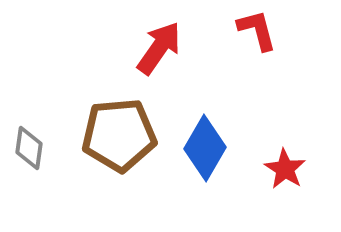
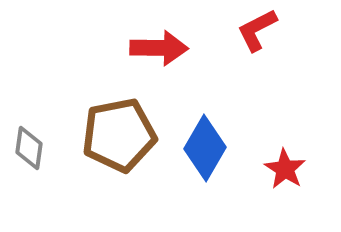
red L-shape: rotated 102 degrees counterclockwise
red arrow: rotated 56 degrees clockwise
brown pentagon: rotated 6 degrees counterclockwise
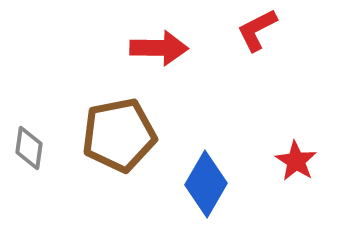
blue diamond: moved 1 px right, 36 px down
red star: moved 11 px right, 8 px up
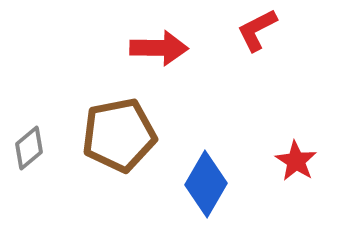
gray diamond: rotated 42 degrees clockwise
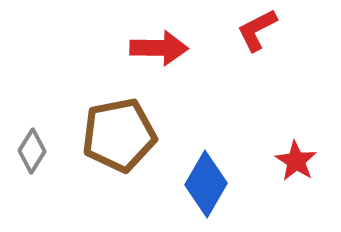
gray diamond: moved 3 px right, 3 px down; rotated 18 degrees counterclockwise
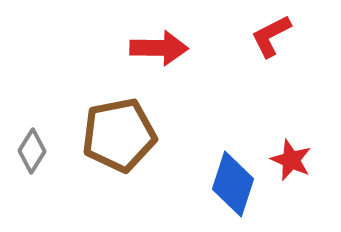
red L-shape: moved 14 px right, 6 px down
red star: moved 5 px left, 1 px up; rotated 9 degrees counterclockwise
blue diamond: moved 27 px right; rotated 12 degrees counterclockwise
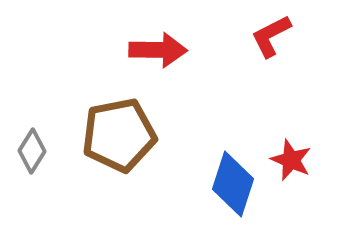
red arrow: moved 1 px left, 2 px down
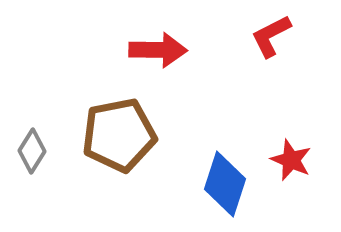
blue diamond: moved 8 px left
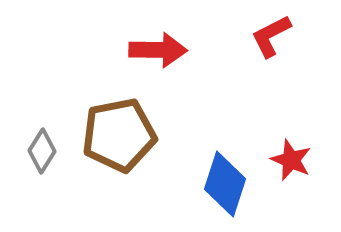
gray diamond: moved 10 px right
